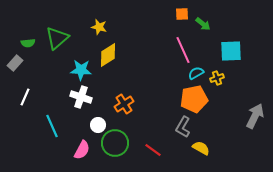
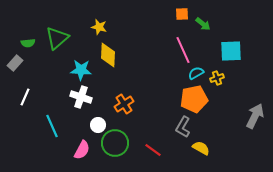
yellow diamond: rotated 55 degrees counterclockwise
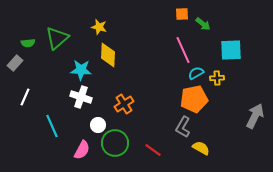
cyan square: moved 1 px up
yellow cross: rotated 16 degrees clockwise
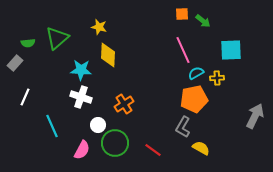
green arrow: moved 3 px up
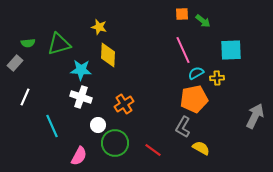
green triangle: moved 2 px right, 6 px down; rotated 25 degrees clockwise
pink semicircle: moved 3 px left, 6 px down
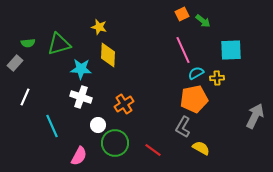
orange square: rotated 24 degrees counterclockwise
cyan star: moved 1 px up
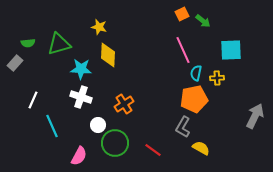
cyan semicircle: rotated 49 degrees counterclockwise
white line: moved 8 px right, 3 px down
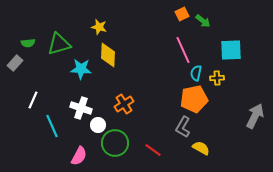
white cross: moved 11 px down
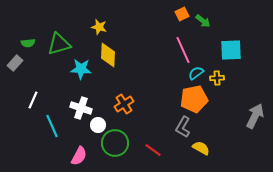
cyan semicircle: rotated 42 degrees clockwise
